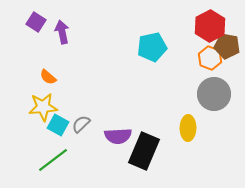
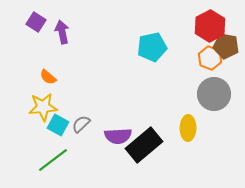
brown pentagon: moved 1 px left
black rectangle: moved 6 px up; rotated 27 degrees clockwise
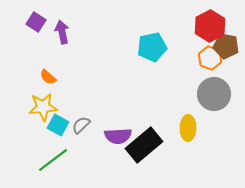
gray semicircle: moved 1 px down
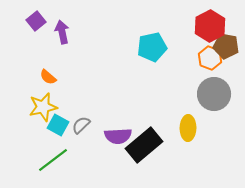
purple square: moved 1 px up; rotated 18 degrees clockwise
yellow star: rotated 8 degrees counterclockwise
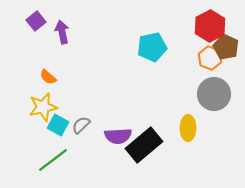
brown pentagon: moved 1 px down; rotated 15 degrees clockwise
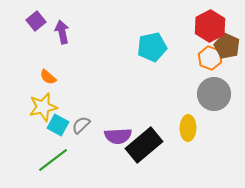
brown pentagon: moved 1 px right, 1 px up
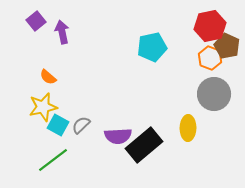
red hexagon: rotated 16 degrees clockwise
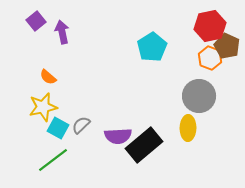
cyan pentagon: rotated 20 degrees counterclockwise
gray circle: moved 15 px left, 2 px down
cyan square: moved 3 px down
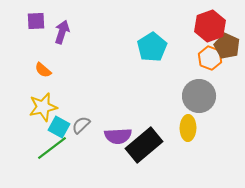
purple square: rotated 36 degrees clockwise
red hexagon: rotated 8 degrees counterclockwise
purple arrow: rotated 30 degrees clockwise
orange semicircle: moved 5 px left, 7 px up
cyan square: moved 1 px right, 1 px up
green line: moved 1 px left, 12 px up
